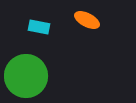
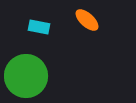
orange ellipse: rotated 15 degrees clockwise
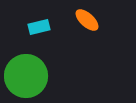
cyan rectangle: rotated 25 degrees counterclockwise
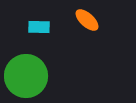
cyan rectangle: rotated 15 degrees clockwise
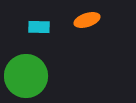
orange ellipse: rotated 60 degrees counterclockwise
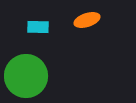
cyan rectangle: moved 1 px left
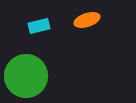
cyan rectangle: moved 1 px right, 1 px up; rotated 15 degrees counterclockwise
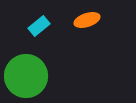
cyan rectangle: rotated 25 degrees counterclockwise
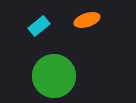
green circle: moved 28 px right
